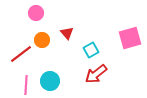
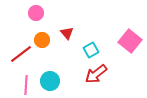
pink square: moved 3 px down; rotated 35 degrees counterclockwise
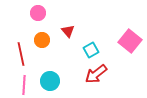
pink circle: moved 2 px right
red triangle: moved 1 px right, 2 px up
red line: rotated 65 degrees counterclockwise
pink line: moved 2 px left
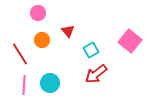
red line: moved 1 px left; rotated 20 degrees counterclockwise
cyan circle: moved 2 px down
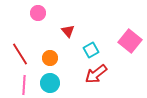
orange circle: moved 8 px right, 18 px down
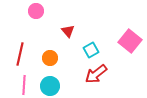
pink circle: moved 2 px left, 2 px up
red line: rotated 45 degrees clockwise
cyan circle: moved 3 px down
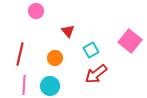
orange circle: moved 5 px right
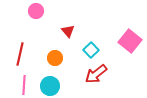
cyan square: rotated 14 degrees counterclockwise
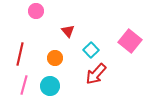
red arrow: rotated 10 degrees counterclockwise
pink line: rotated 12 degrees clockwise
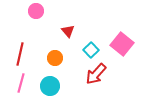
pink square: moved 8 px left, 3 px down
pink line: moved 3 px left, 2 px up
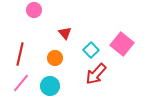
pink circle: moved 2 px left, 1 px up
red triangle: moved 3 px left, 2 px down
pink line: rotated 24 degrees clockwise
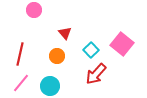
orange circle: moved 2 px right, 2 px up
